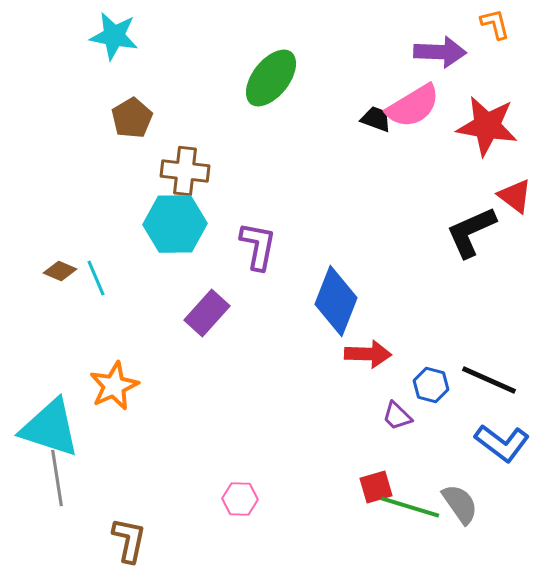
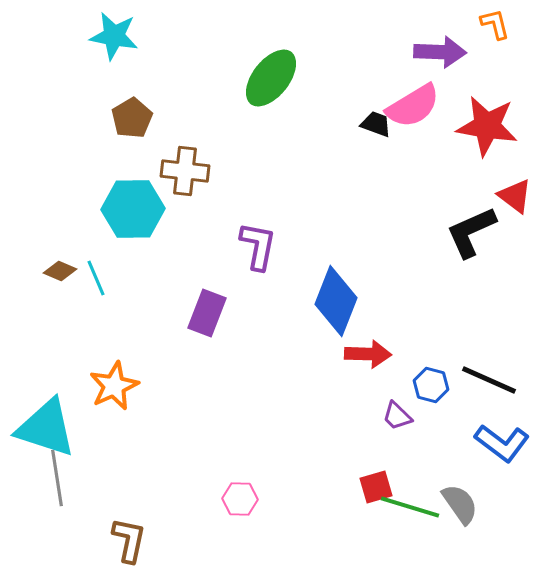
black trapezoid: moved 5 px down
cyan hexagon: moved 42 px left, 15 px up
purple rectangle: rotated 21 degrees counterclockwise
cyan triangle: moved 4 px left
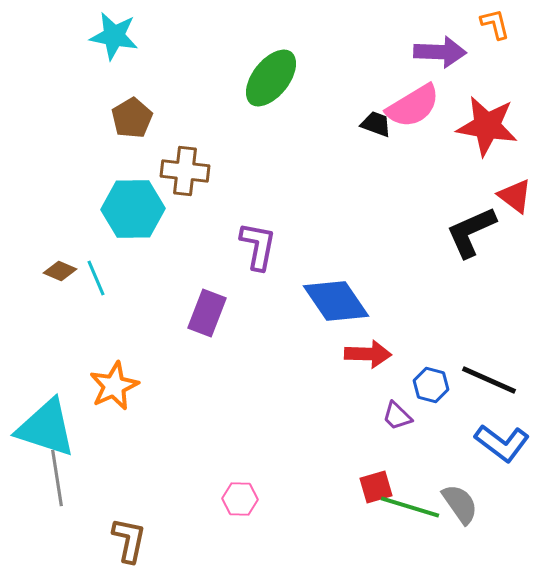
blue diamond: rotated 56 degrees counterclockwise
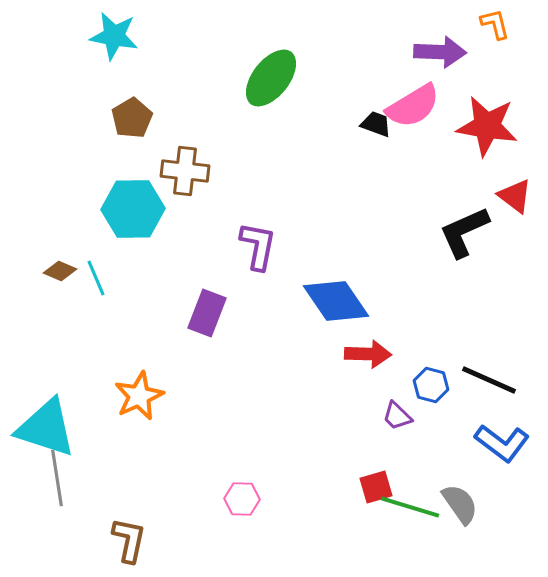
black L-shape: moved 7 px left
orange star: moved 25 px right, 10 px down
pink hexagon: moved 2 px right
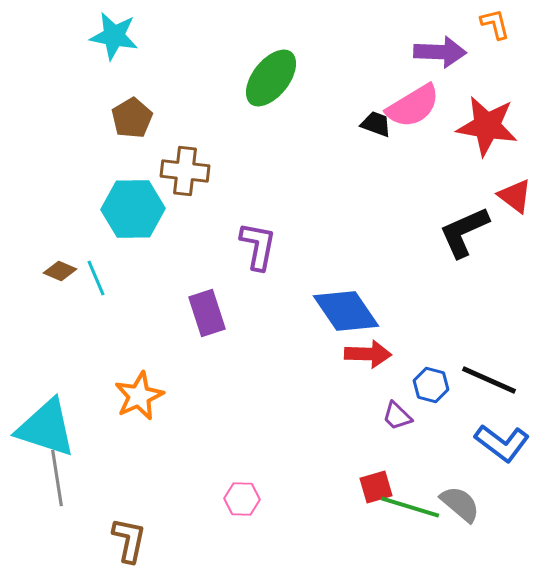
blue diamond: moved 10 px right, 10 px down
purple rectangle: rotated 39 degrees counterclockwise
gray semicircle: rotated 15 degrees counterclockwise
